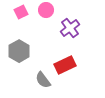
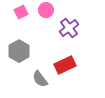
purple cross: moved 1 px left
gray semicircle: moved 3 px left, 1 px up
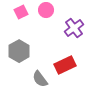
purple cross: moved 5 px right
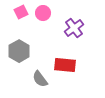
pink circle: moved 3 px left, 3 px down
red rectangle: rotated 30 degrees clockwise
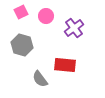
pink circle: moved 3 px right, 3 px down
gray hexagon: moved 3 px right, 6 px up; rotated 15 degrees counterclockwise
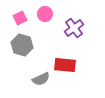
pink square: moved 1 px left, 6 px down
pink circle: moved 1 px left, 2 px up
gray semicircle: moved 1 px right; rotated 78 degrees counterclockwise
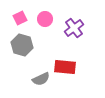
pink circle: moved 5 px down
red rectangle: moved 2 px down
